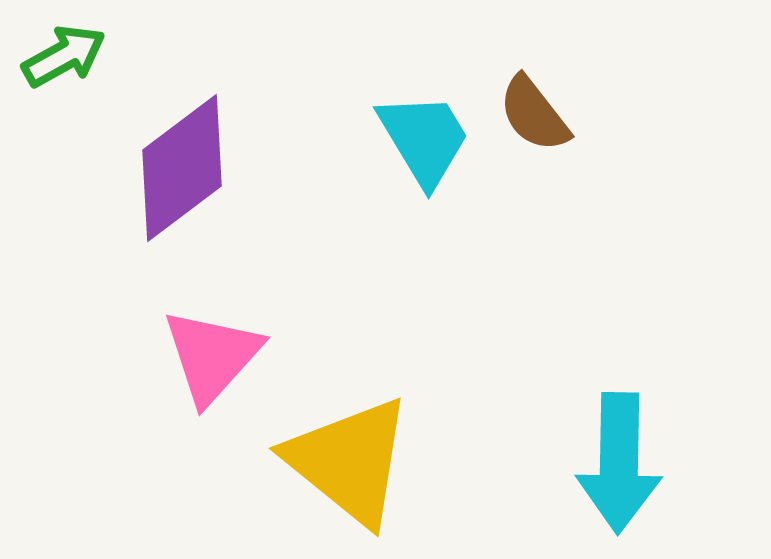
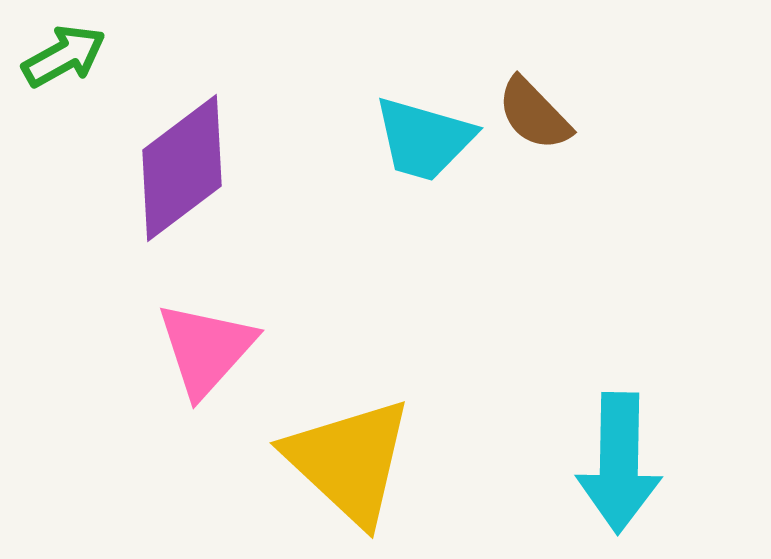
brown semicircle: rotated 6 degrees counterclockwise
cyan trapezoid: rotated 137 degrees clockwise
pink triangle: moved 6 px left, 7 px up
yellow triangle: rotated 4 degrees clockwise
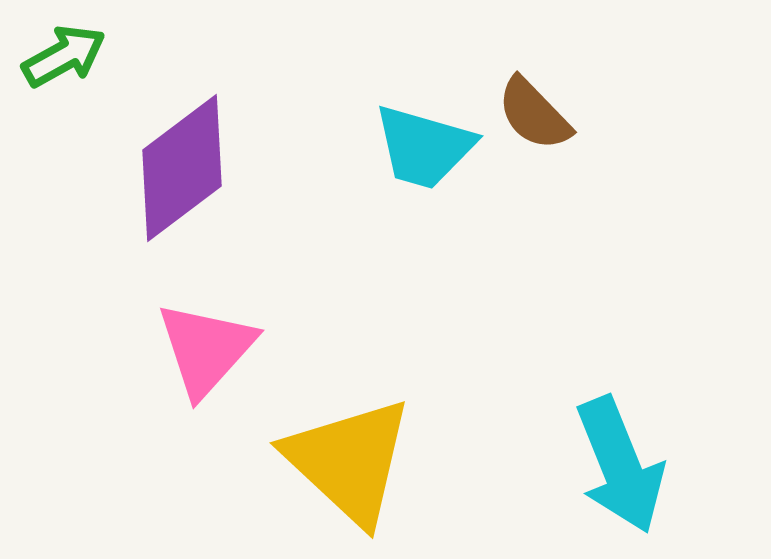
cyan trapezoid: moved 8 px down
cyan arrow: moved 1 px right, 2 px down; rotated 23 degrees counterclockwise
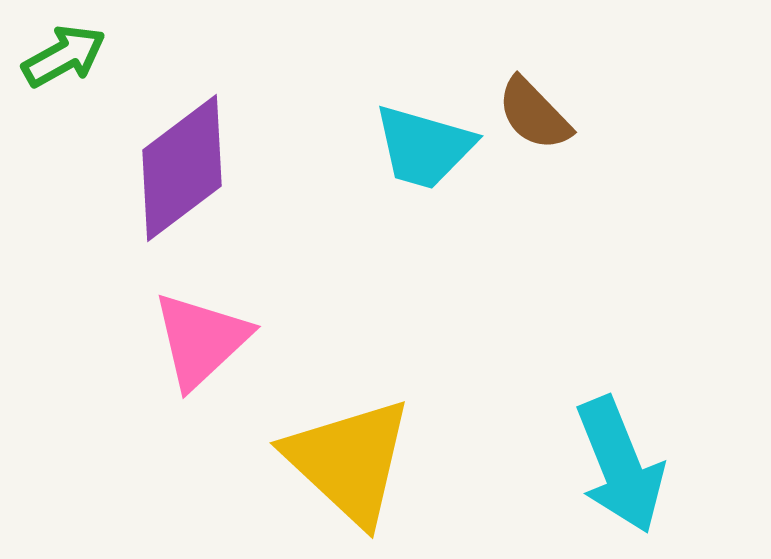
pink triangle: moved 5 px left, 9 px up; rotated 5 degrees clockwise
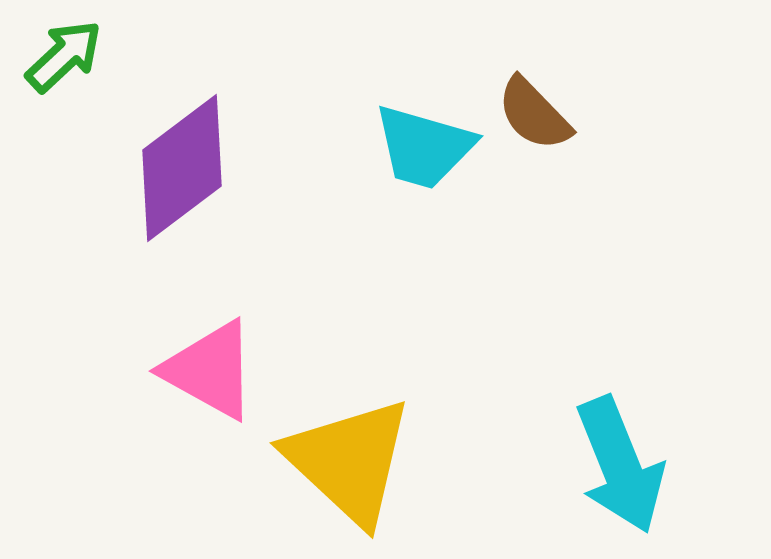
green arrow: rotated 14 degrees counterclockwise
pink triangle: moved 9 px right, 30 px down; rotated 48 degrees counterclockwise
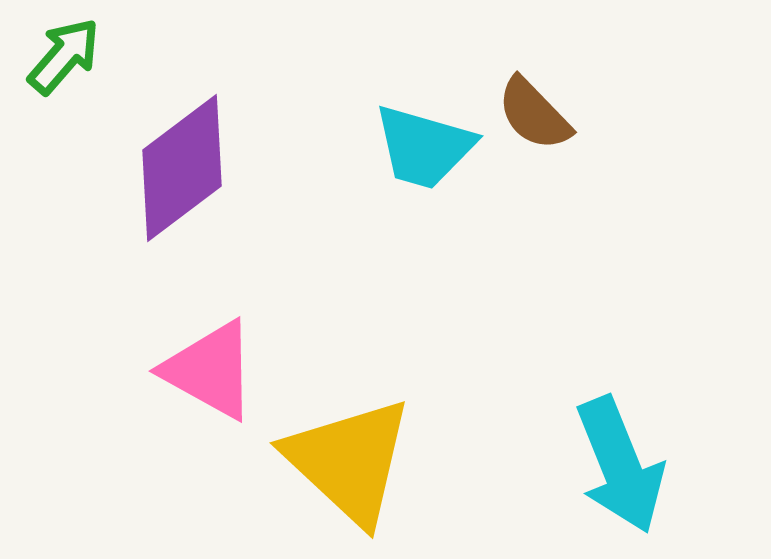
green arrow: rotated 6 degrees counterclockwise
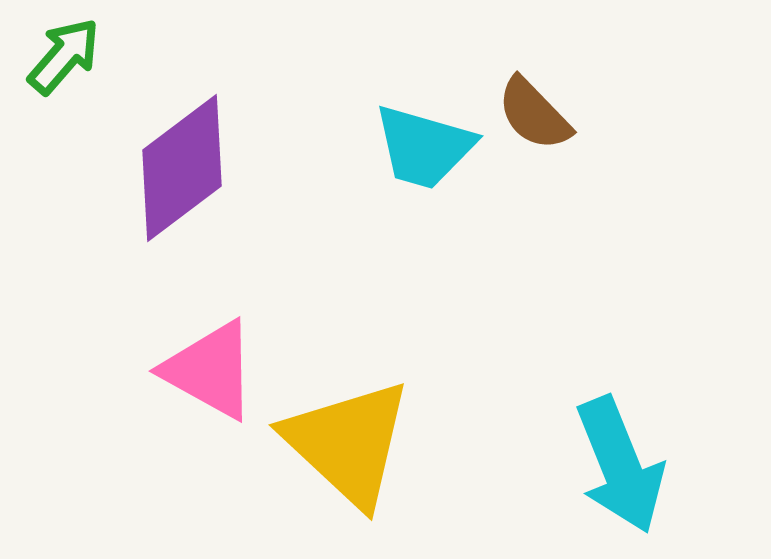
yellow triangle: moved 1 px left, 18 px up
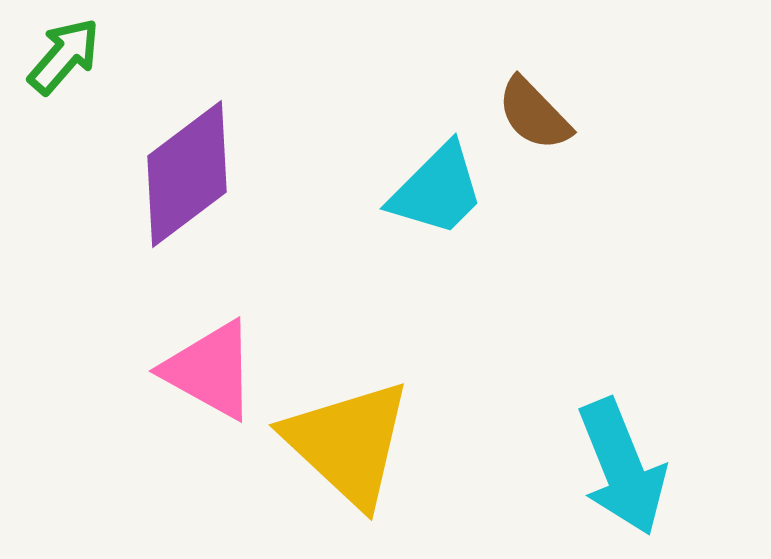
cyan trapezoid: moved 13 px right, 43 px down; rotated 61 degrees counterclockwise
purple diamond: moved 5 px right, 6 px down
cyan arrow: moved 2 px right, 2 px down
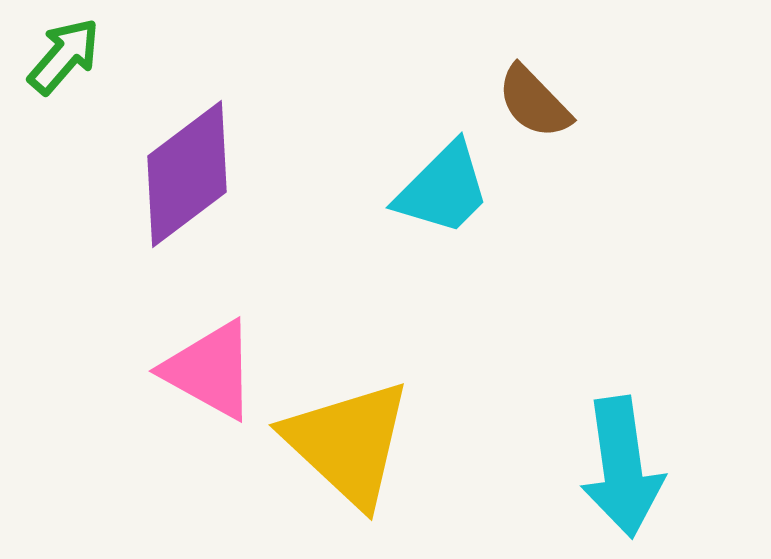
brown semicircle: moved 12 px up
cyan trapezoid: moved 6 px right, 1 px up
cyan arrow: rotated 14 degrees clockwise
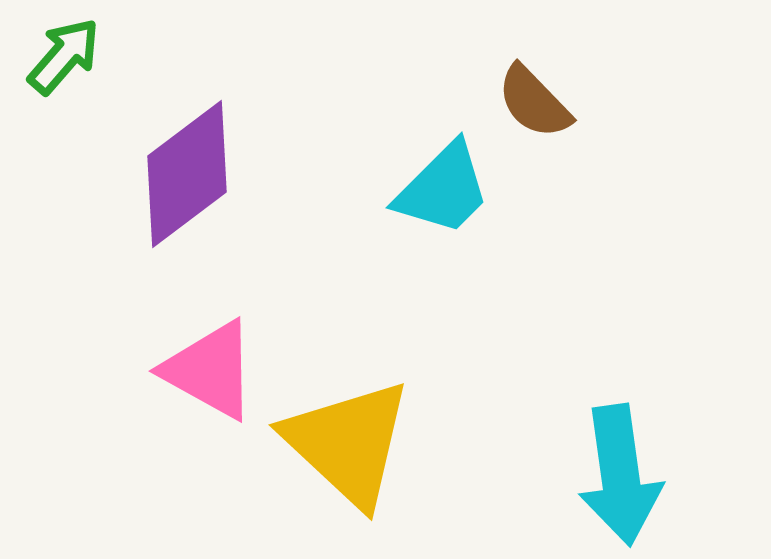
cyan arrow: moved 2 px left, 8 px down
